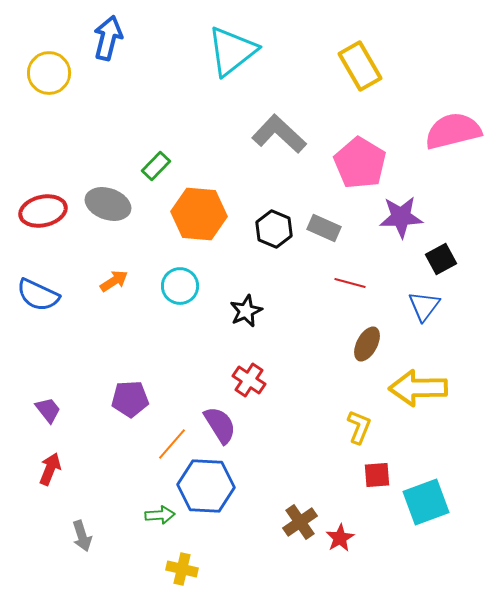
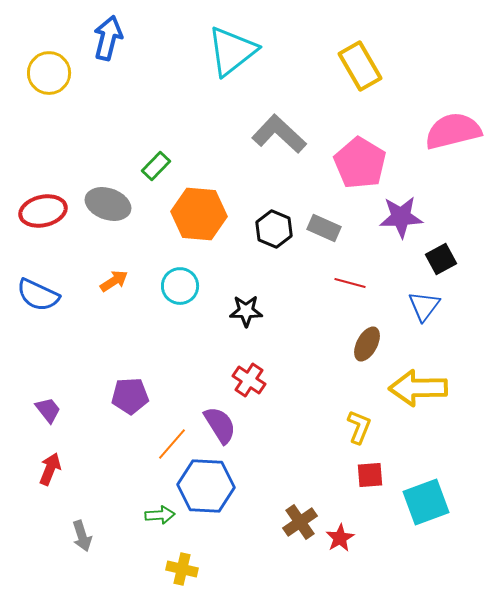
black star: rotated 24 degrees clockwise
purple pentagon: moved 3 px up
red square: moved 7 px left
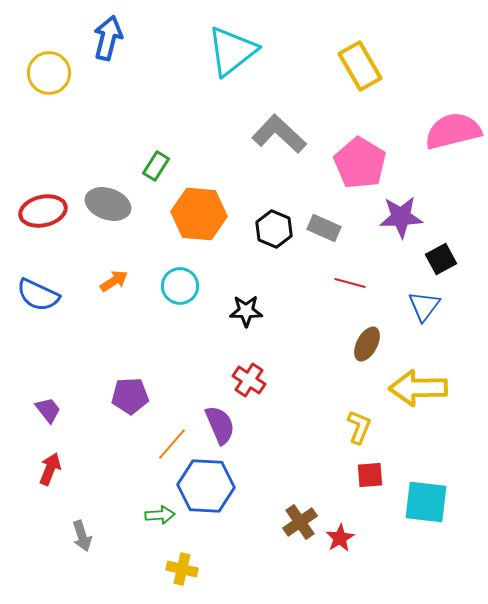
green rectangle: rotated 12 degrees counterclockwise
purple semicircle: rotated 9 degrees clockwise
cyan square: rotated 27 degrees clockwise
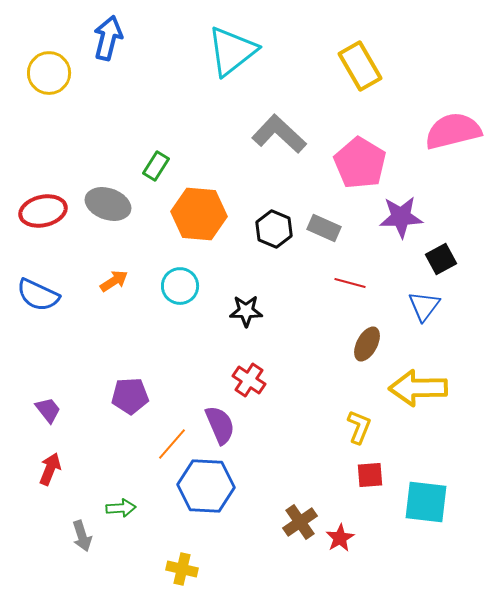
green arrow: moved 39 px left, 7 px up
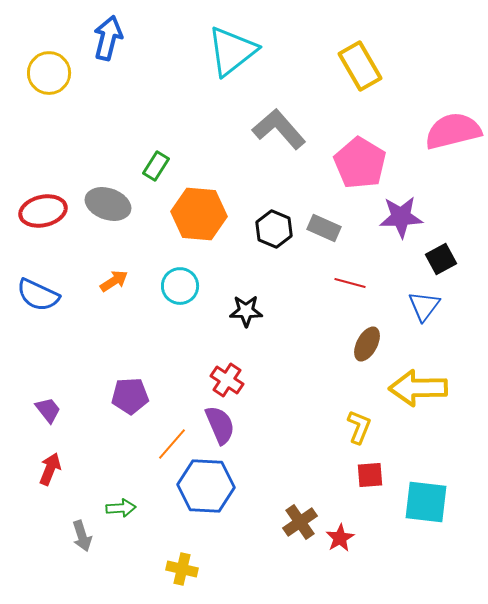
gray L-shape: moved 5 px up; rotated 6 degrees clockwise
red cross: moved 22 px left
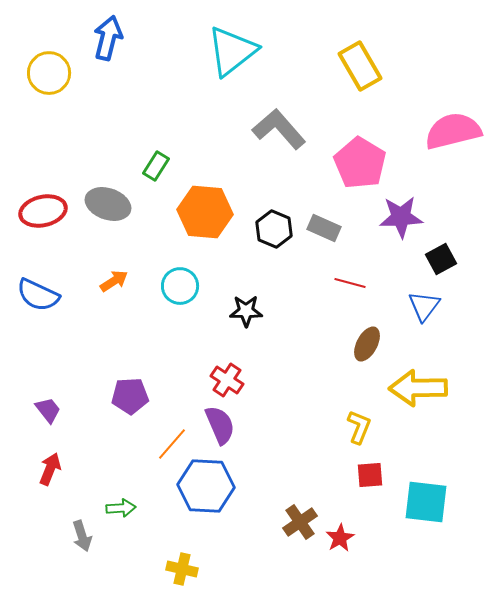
orange hexagon: moved 6 px right, 2 px up
